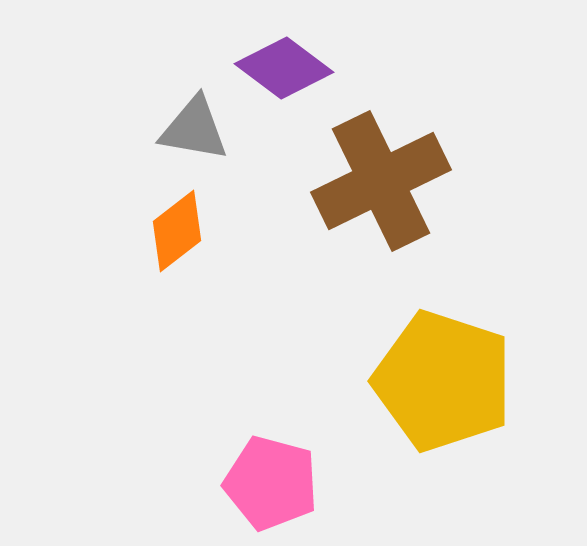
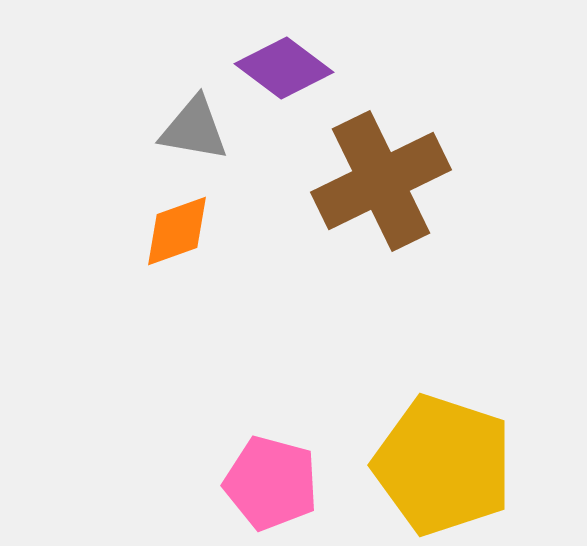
orange diamond: rotated 18 degrees clockwise
yellow pentagon: moved 84 px down
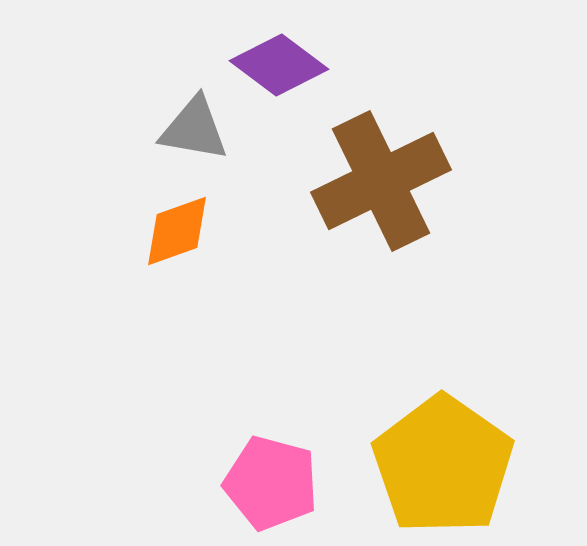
purple diamond: moved 5 px left, 3 px up
yellow pentagon: rotated 17 degrees clockwise
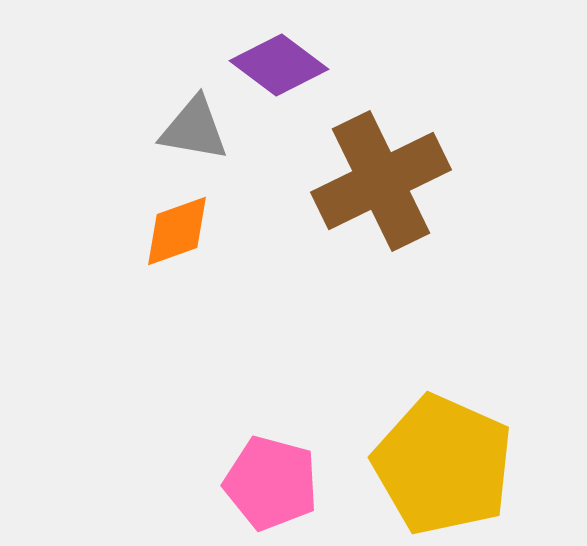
yellow pentagon: rotated 11 degrees counterclockwise
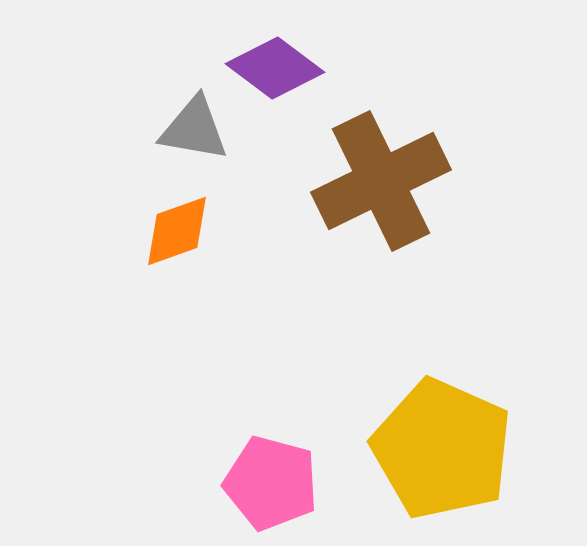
purple diamond: moved 4 px left, 3 px down
yellow pentagon: moved 1 px left, 16 px up
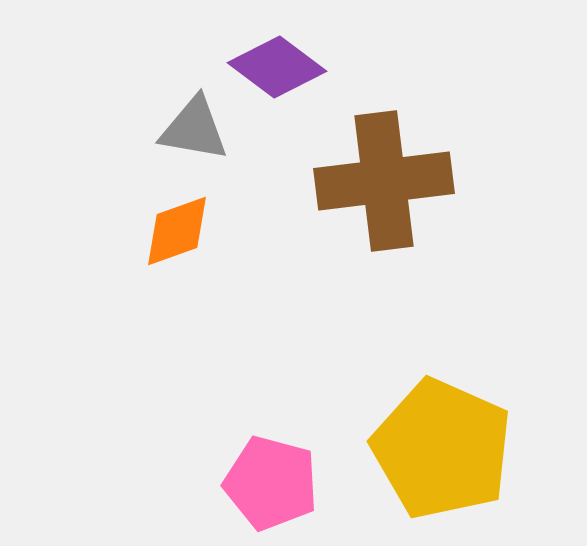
purple diamond: moved 2 px right, 1 px up
brown cross: moved 3 px right; rotated 19 degrees clockwise
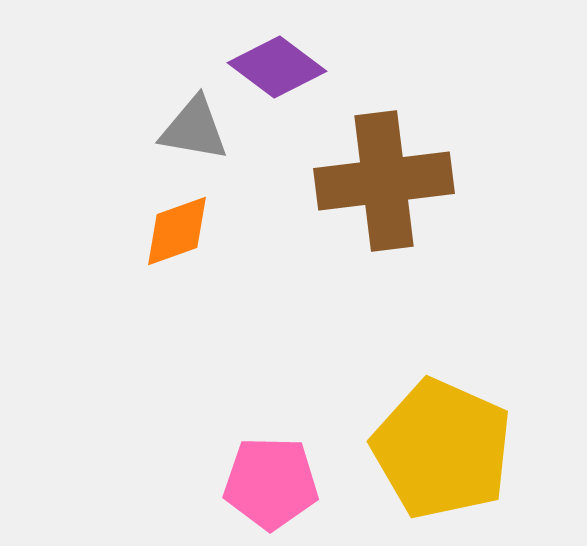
pink pentagon: rotated 14 degrees counterclockwise
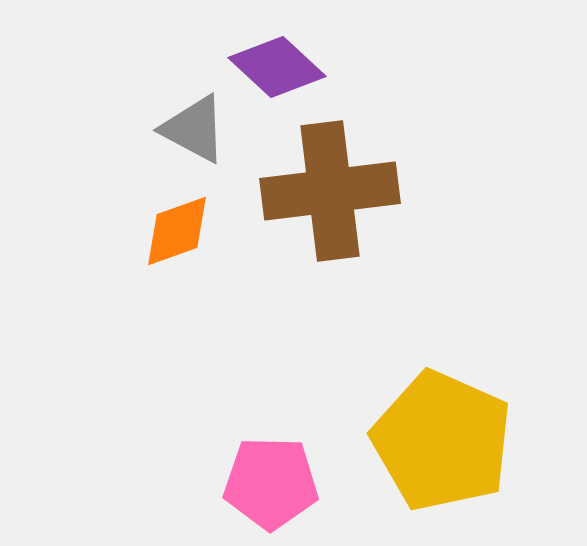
purple diamond: rotated 6 degrees clockwise
gray triangle: rotated 18 degrees clockwise
brown cross: moved 54 px left, 10 px down
yellow pentagon: moved 8 px up
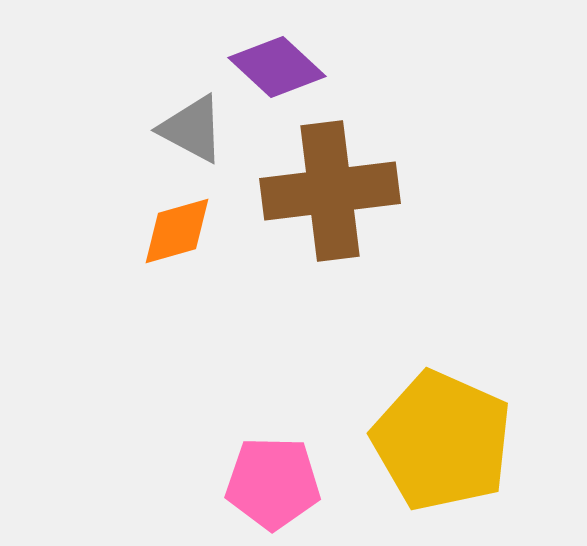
gray triangle: moved 2 px left
orange diamond: rotated 4 degrees clockwise
pink pentagon: moved 2 px right
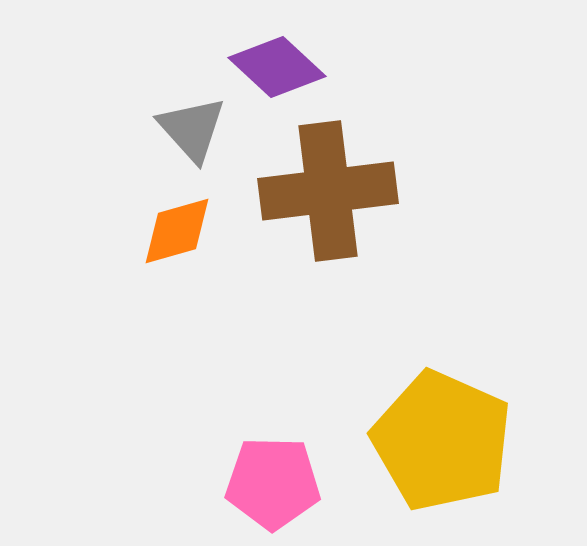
gray triangle: rotated 20 degrees clockwise
brown cross: moved 2 px left
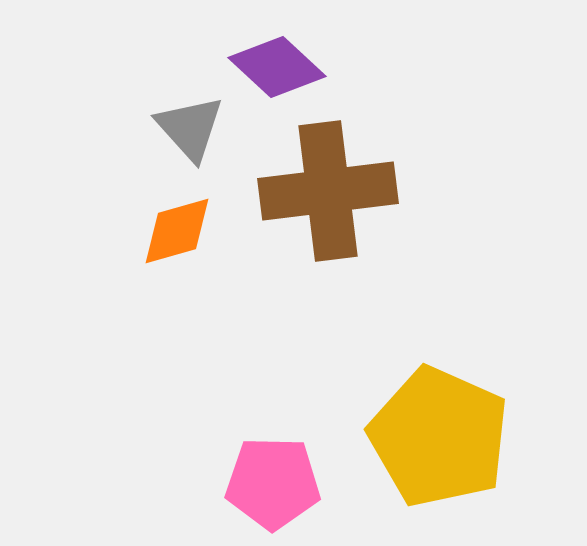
gray triangle: moved 2 px left, 1 px up
yellow pentagon: moved 3 px left, 4 px up
